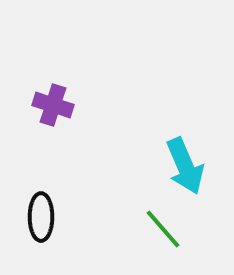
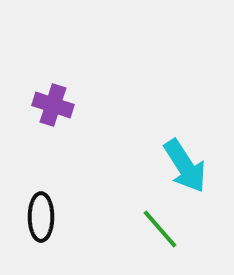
cyan arrow: rotated 10 degrees counterclockwise
green line: moved 3 px left
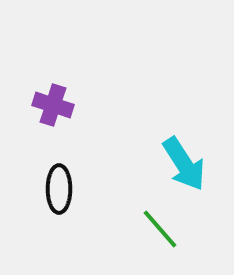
cyan arrow: moved 1 px left, 2 px up
black ellipse: moved 18 px right, 28 px up
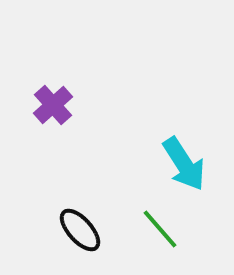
purple cross: rotated 30 degrees clockwise
black ellipse: moved 21 px right, 41 px down; rotated 42 degrees counterclockwise
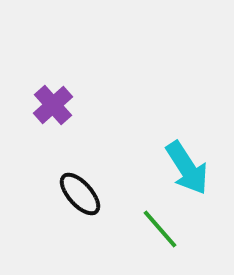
cyan arrow: moved 3 px right, 4 px down
black ellipse: moved 36 px up
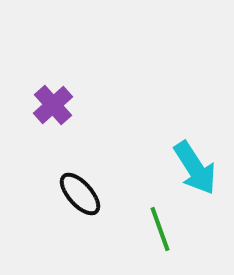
cyan arrow: moved 8 px right
green line: rotated 21 degrees clockwise
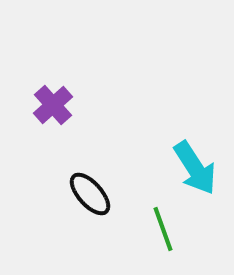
black ellipse: moved 10 px right
green line: moved 3 px right
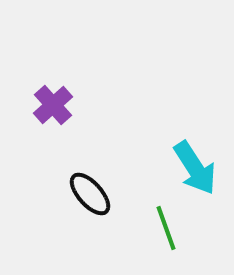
green line: moved 3 px right, 1 px up
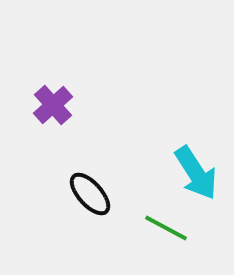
cyan arrow: moved 1 px right, 5 px down
green line: rotated 42 degrees counterclockwise
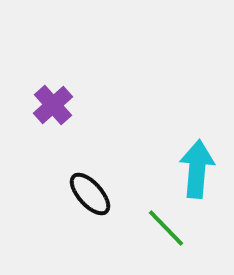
cyan arrow: moved 1 px right, 4 px up; rotated 142 degrees counterclockwise
green line: rotated 18 degrees clockwise
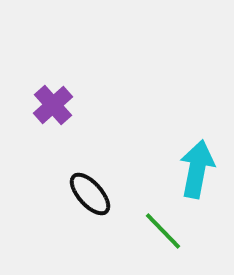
cyan arrow: rotated 6 degrees clockwise
green line: moved 3 px left, 3 px down
